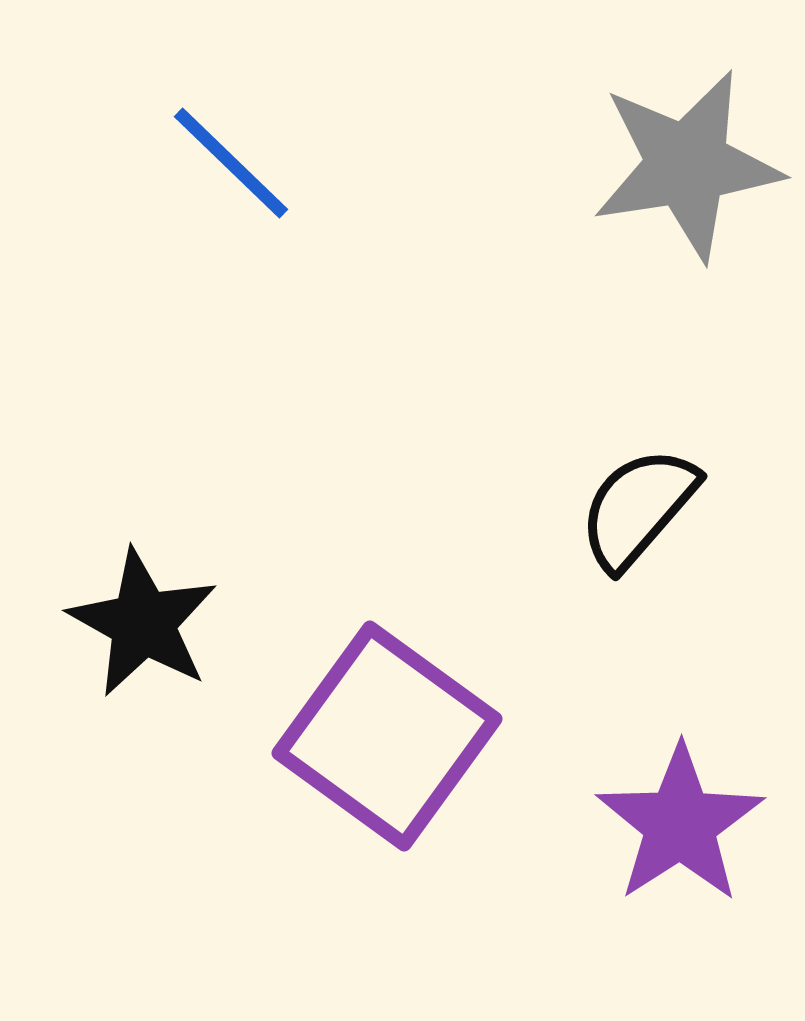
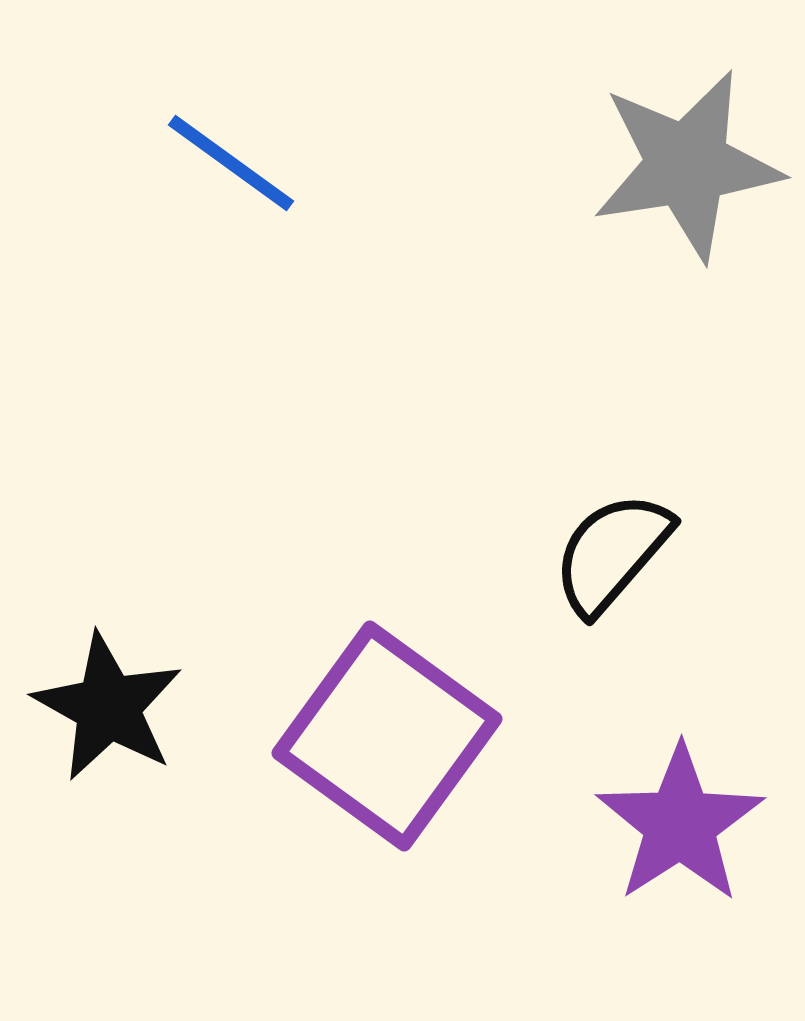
blue line: rotated 8 degrees counterclockwise
black semicircle: moved 26 px left, 45 px down
black star: moved 35 px left, 84 px down
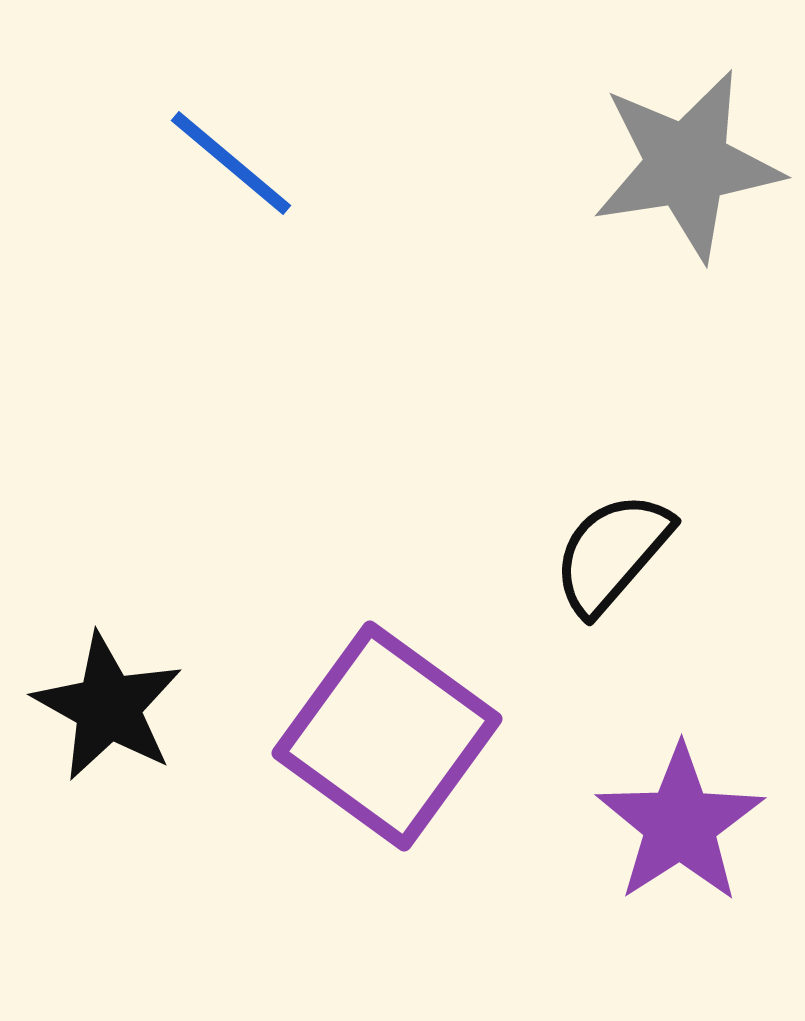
blue line: rotated 4 degrees clockwise
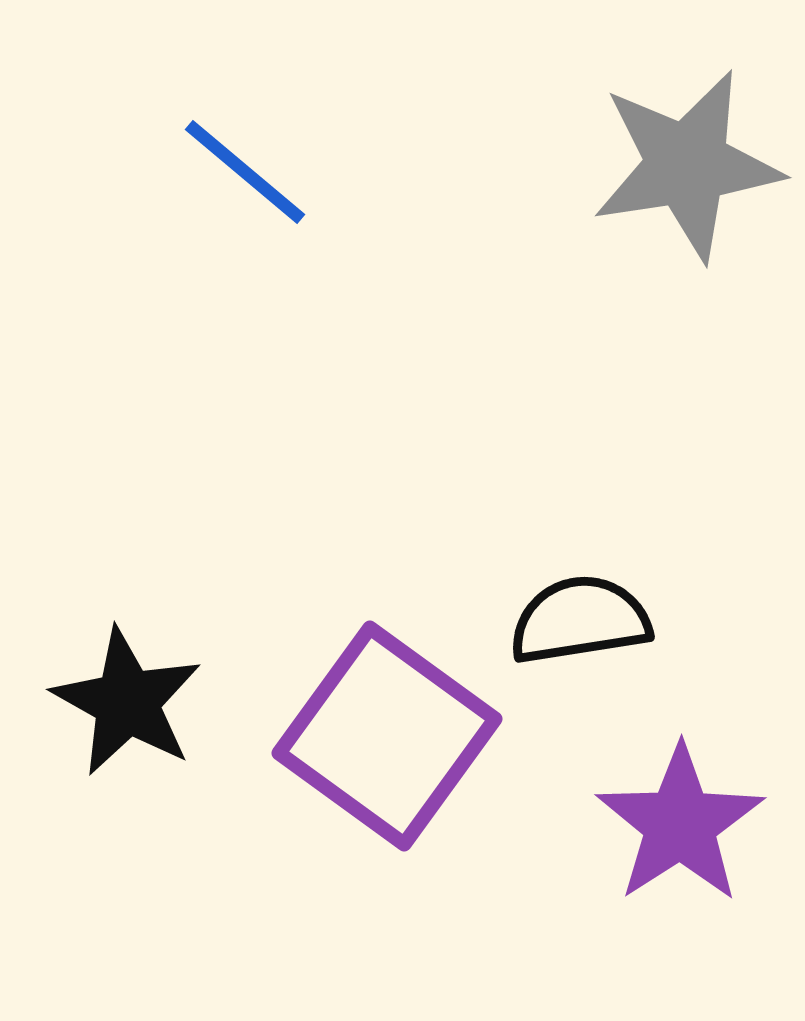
blue line: moved 14 px right, 9 px down
black semicircle: moved 32 px left, 67 px down; rotated 40 degrees clockwise
black star: moved 19 px right, 5 px up
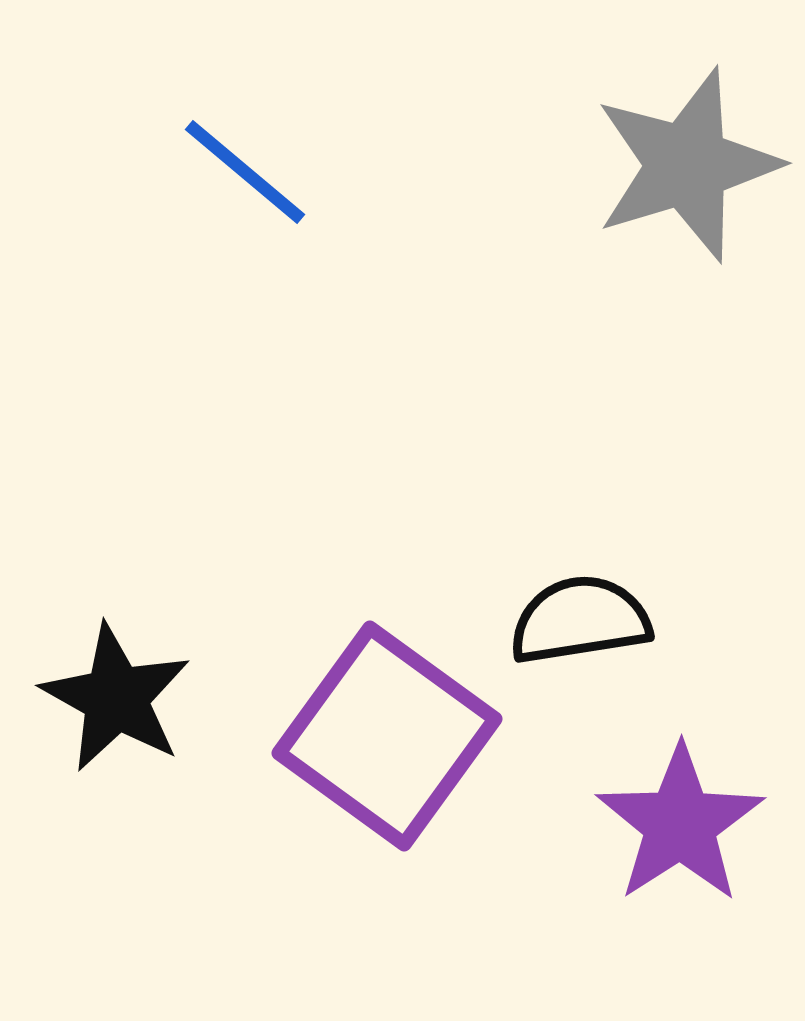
gray star: rotated 8 degrees counterclockwise
black star: moved 11 px left, 4 px up
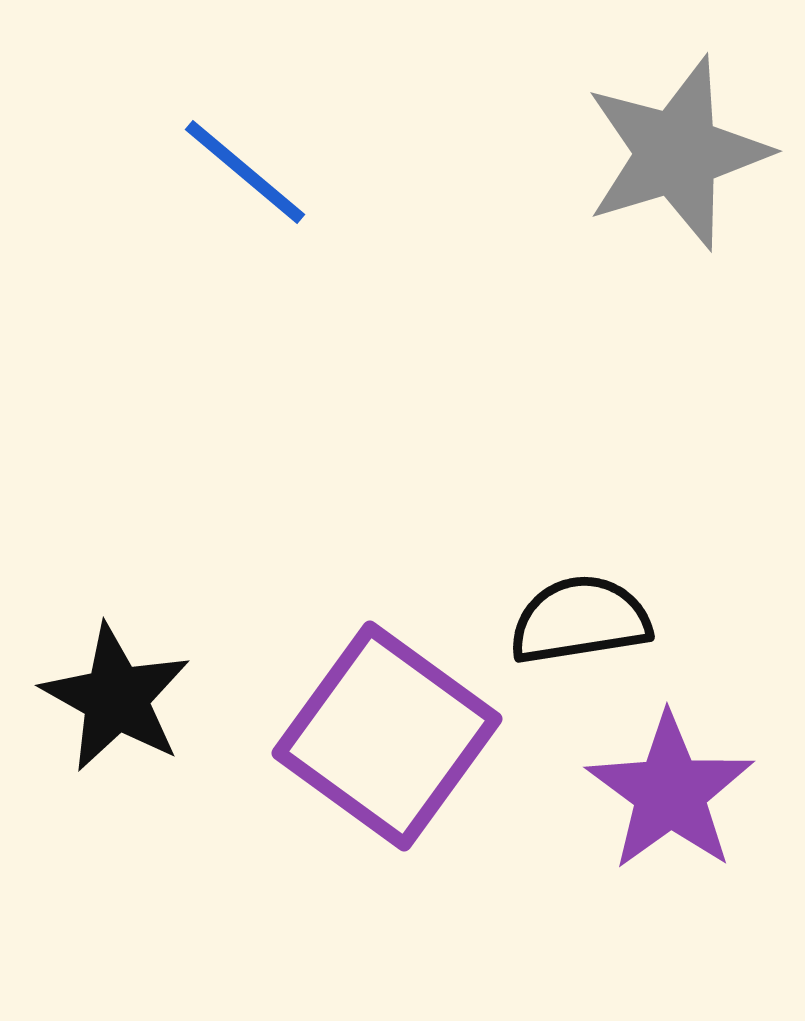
gray star: moved 10 px left, 12 px up
purple star: moved 10 px left, 32 px up; rotated 3 degrees counterclockwise
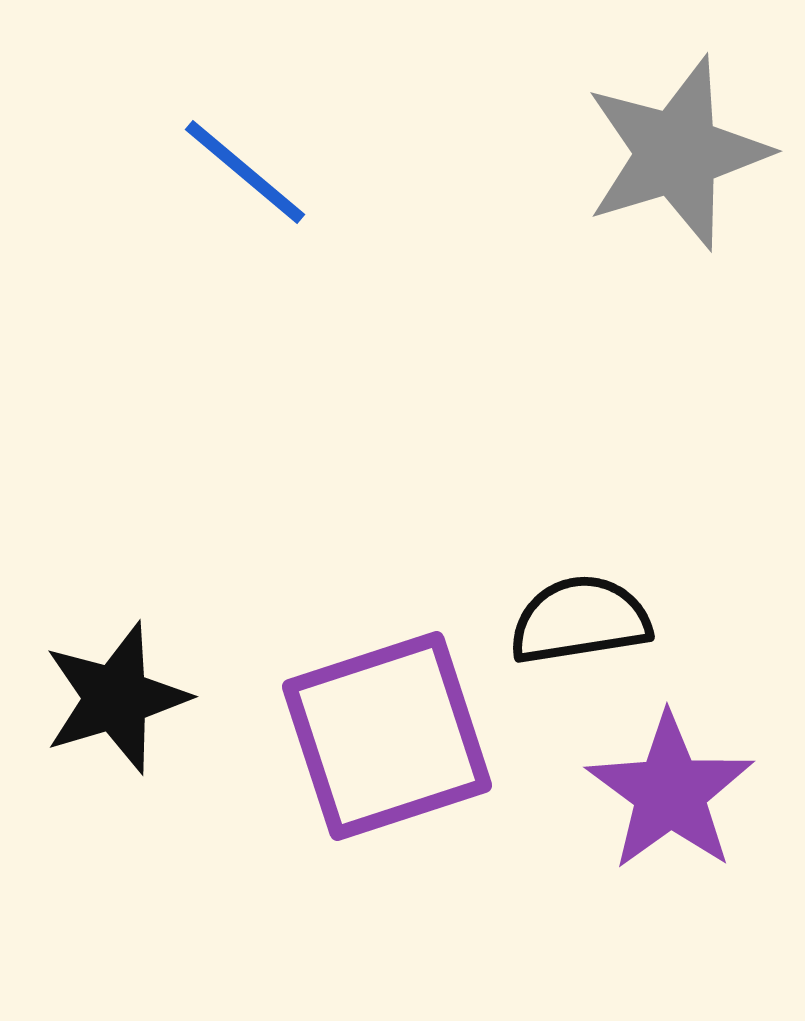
black star: rotated 26 degrees clockwise
purple square: rotated 36 degrees clockwise
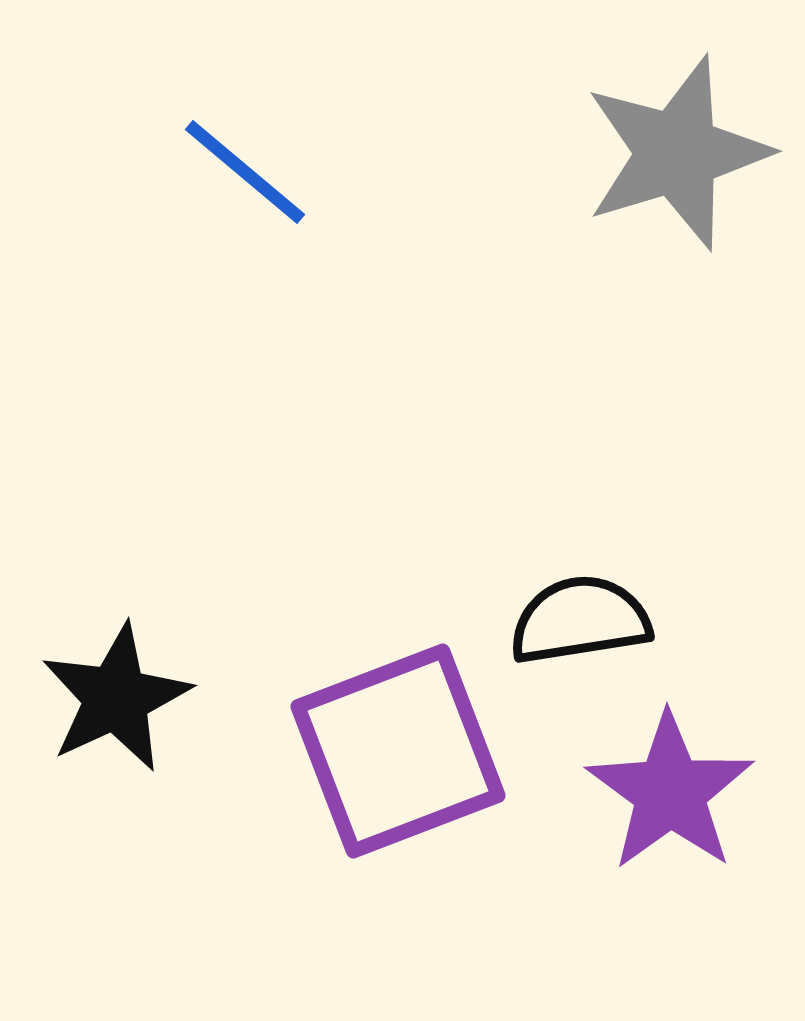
black star: rotated 8 degrees counterclockwise
purple square: moved 11 px right, 15 px down; rotated 3 degrees counterclockwise
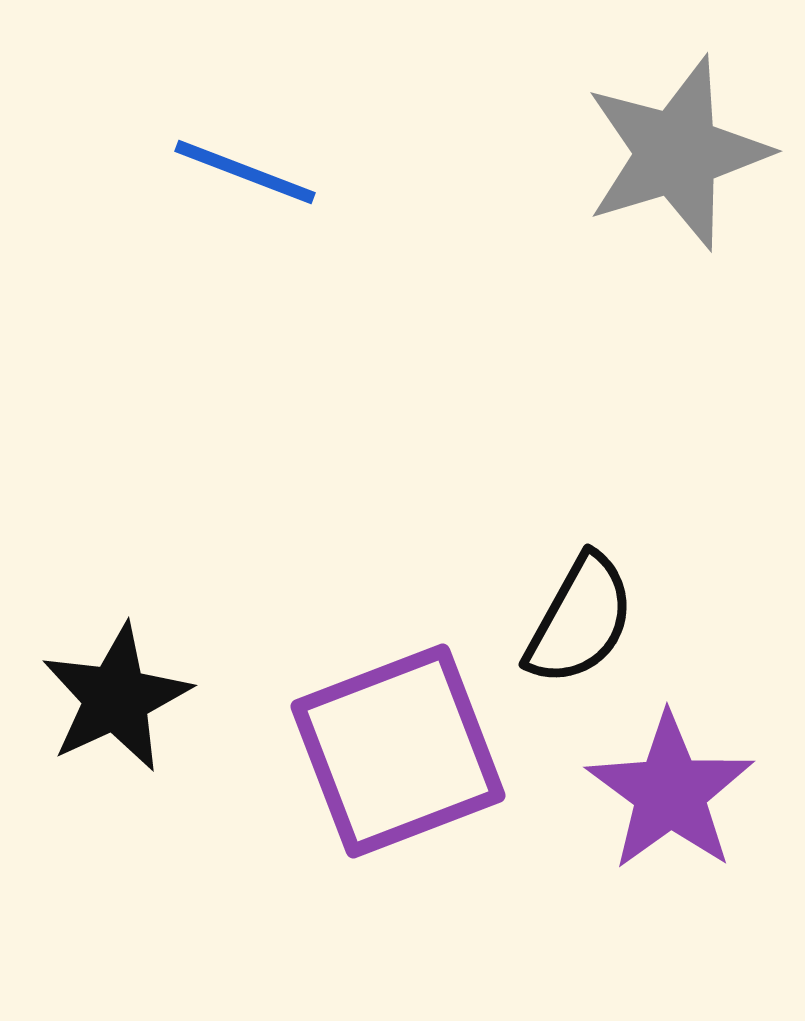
blue line: rotated 19 degrees counterclockwise
black semicircle: rotated 128 degrees clockwise
